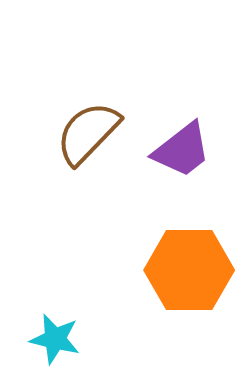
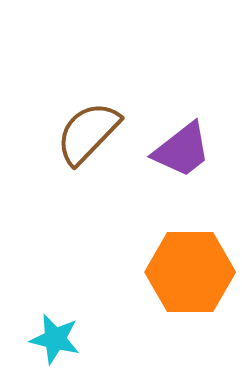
orange hexagon: moved 1 px right, 2 px down
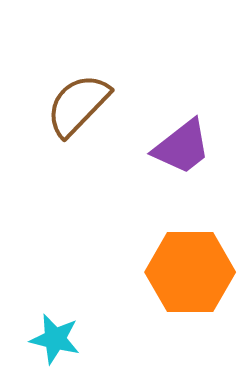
brown semicircle: moved 10 px left, 28 px up
purple trapezoid: moved 3 px up
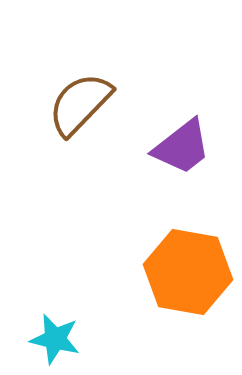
brown semicircle: moved 2 px right, 1 px up
orange hexagon: moved 2 px left; rotated 10 degrees clockwise
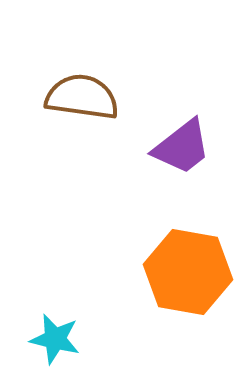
brown semicircle: moved 2 px right, 7 px up; rotated 54 degrees clockwise
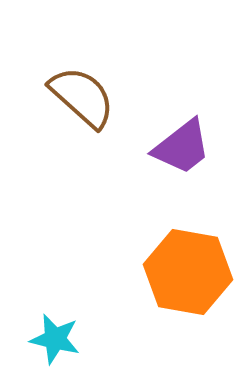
brown semicircle: rotated 34 degrees clockwise
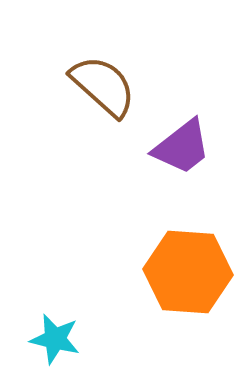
brown semicircle: moved 21 px right, 11 px up
orange hexagon: rotated 6 degrees counterclockwise
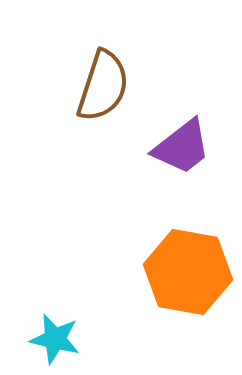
brown semicircle: rotated 66 degrees clockwise
orange hexagon: rotated 6 degrees clockwise
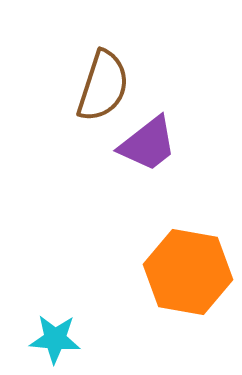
purple trapezoid: moved 34 px left, 3 px up
cyan star: rotated 9 degrees counterclockwise
